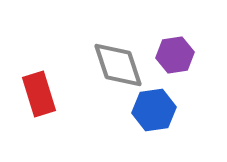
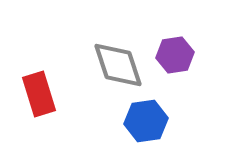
blue hexagon: moved 8 px left, 11 px down
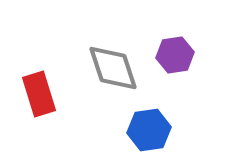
gray diamond: moved 5 px left, 3 px down
blue hexagon: moved 3 px right, 9 px down
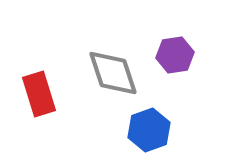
gray diamond: moved 5 px down
blue hexagon: rotated 12 degrees counterclockwise
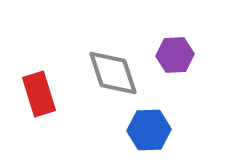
purple hexagon: rotated 6 degrees clockwise
blue hexagon: rotated 18 degrees clockwise
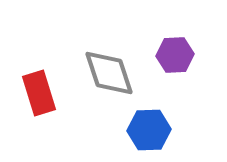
gray diamond: moved 4 px left
red rectangle: moved 1 px up
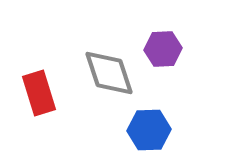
purple hexagon: moved 12 px left, 6 px up
